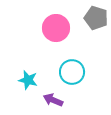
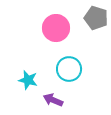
cyan circle: moved 3 px left, 3 px up
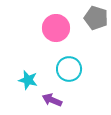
purple arrow: moved 1 px left
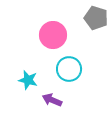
pink circle: moved 3 px left, 7 px down
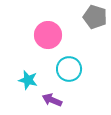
gray pentagon: moved 1 px left, 1 px up
pink circle: moved 5 px left
